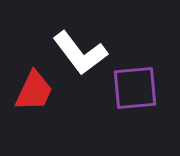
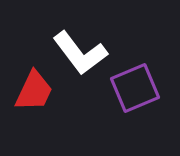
purple square: rotated 18 degrees counterclockwise
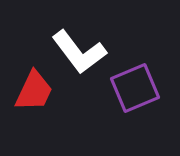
white L-shape: moved 1 px left, 1 px up
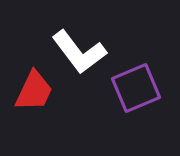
purple square: moved 1 px right
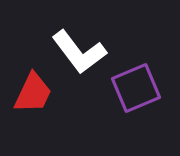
red trapezoid: moved 1 px left, 2 px down
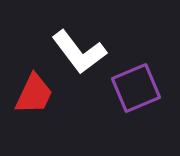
red trapezoid: moved 1 px right, 1 px down
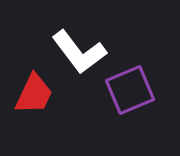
purple square: moved 6 px left, 2 px down
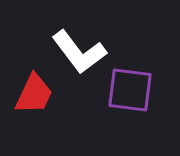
purple square: rotated 30 degrees clockwise
